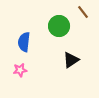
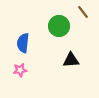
blue semicircle: moved 1 px left, 1 px down
black triangle: rotated 30 degrees clockwise
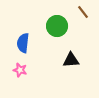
green circle: moved 2 px left
pink star: rotated 24 degrees clockwise
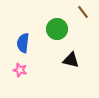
green circle: moved 3 px down
black triangle: rotated 18 degrees clockwise
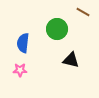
brown line: rotated 24 degrees counterclockwise
pink star: rotated 16 degrees counterclockwise
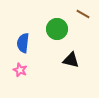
brown line: moved 2 px down
pink star: rotated 24 degrees clockwise
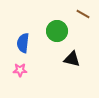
green circle: moved 2 px down
black triangle: moved 1 px right, 1 px up
pink star: rotated 24 degrees counterclockwise
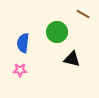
green circle: moved 1 px down
